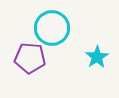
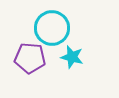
cyan star: moved 25 px left; rotated 25 degrees counterclockwise
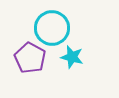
purple pentagon: rotated 24 degrees clockwise
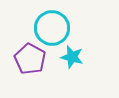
purple pentagon: moved 1 px down
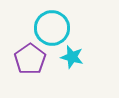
purple pentagon: rotated 8 degrees clockwise
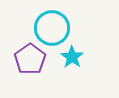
cyan star: rotated 20 degrees clockwise
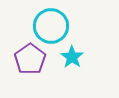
cyan circle: moved 1 px left, 2 px up
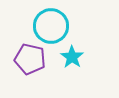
purple pentagon: rotated 24 degrees counterclockwise
